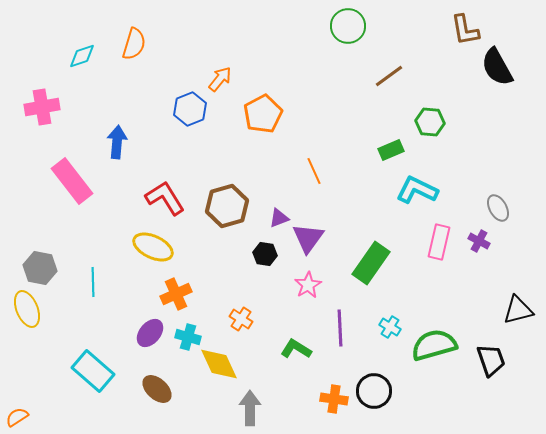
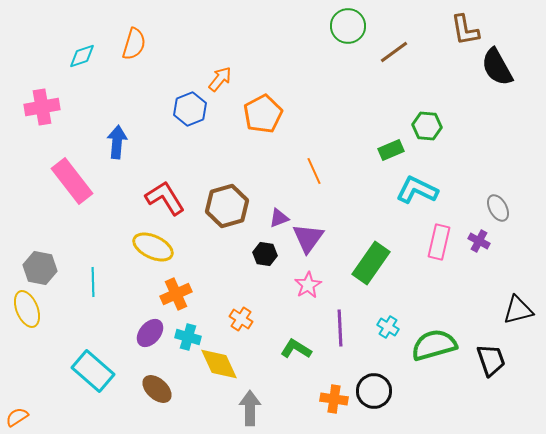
brown line at (389, 76): moved 5 px right, 24 px up
green hexagon at (430, 122): moved 3 px left, 4 px down
cyan cross at (390, 327): moved 2 px left
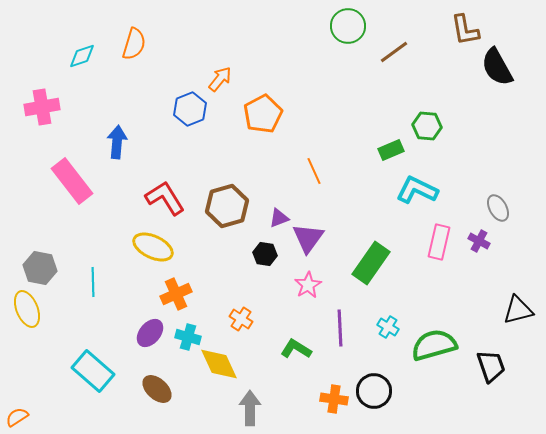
black trapezoid at (491, 360): moved 6 px down
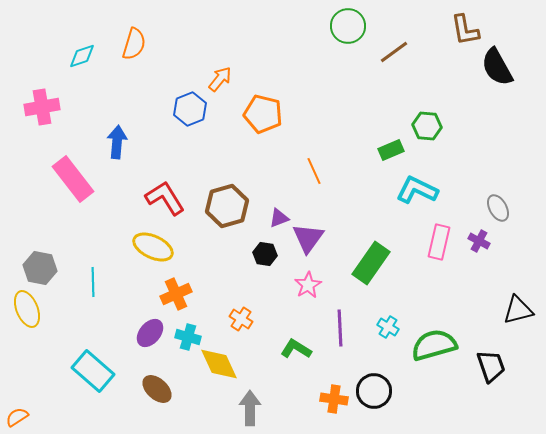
orange pentagon at (263, 114): rotated 30 degrees counterclockwise
pink rectangle at (72, 181): moved 1 px right, 2 px up
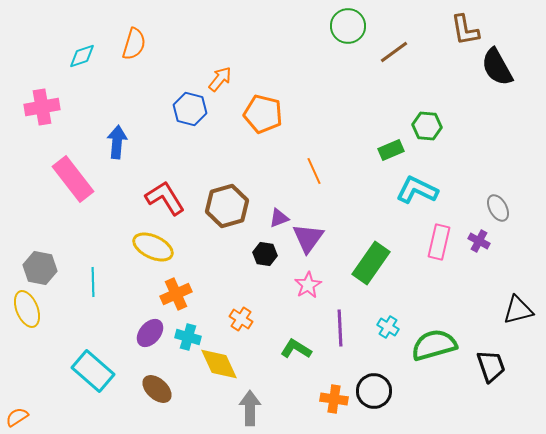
blue hexagon at (190, 109): rotated 24 degrees counterclockwise
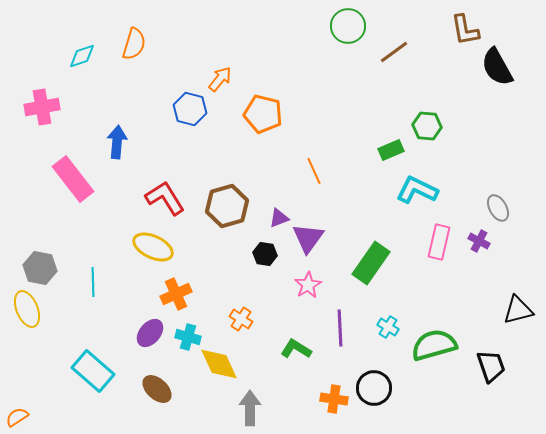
black circle at (374, 391): moved 3 px up
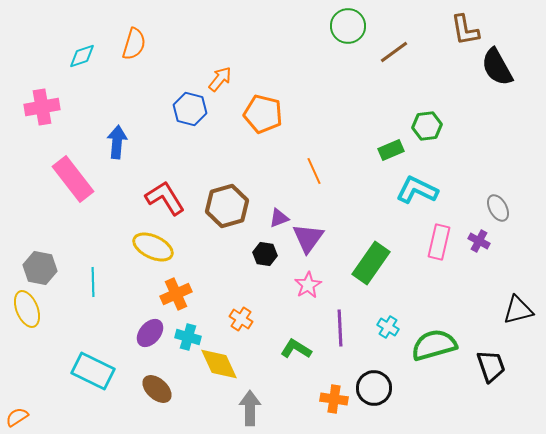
green hexagon at (427, 126): rotated 12 degrees counterclockwise
cyan rectangle at (93, 371): rotated 15 degrees counterclockwise
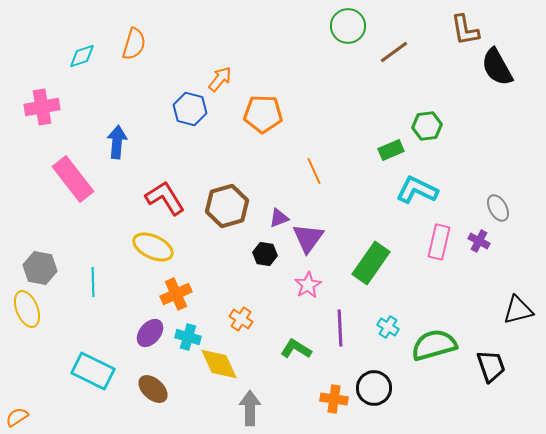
orange pentagon at (263, 114): rotated 12 degrees counterclockwise
brown ellipse at (157, 389): moved 4 px left
